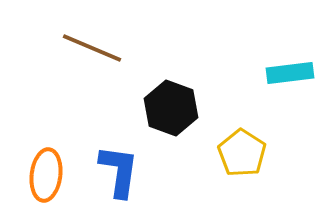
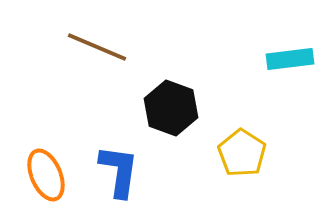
brown line: moved 5 px right, 1 px up
cyan rectangle: moved 14 px up
orange ellipse: rotated 30 degrees counterclockwise
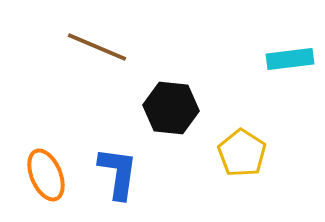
black hexagon: rotated 14 degrees counterclockwise
blue L-shape: moved 1 px left, 2 px down
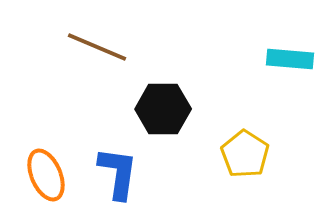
cyan rectangle: rotated 12 degrees clockwise
black hexagon: moved 8 px left, 1 px down; rotated 6 degrees counterclockwise
yellow pentagon: moved 3 px right, 1 px down
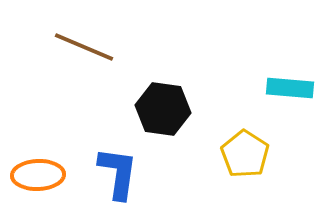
brown line: moved 13 px left
cyan rectangle: moved 29 px down
black hexagon: rotated 8 degrees clockwise
orange ellipse: moved 8 px left; rotated 69 degrees counterclockwise
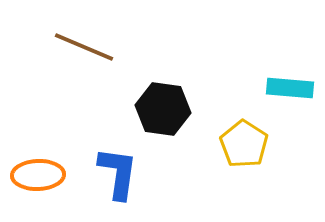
yellow pentagon: moved 1 px left, 10 px up
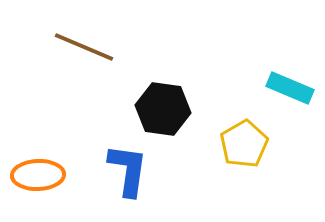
cyan rectangle: rotated 18 degrees clockwise
yellow pentagon: rotated 9 degrees clockwise
blue L-shape: moved 10 px right, 3 px up
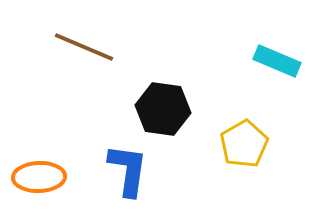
cyan rectangle: moved 13 px left, 27 px up
orange ellipse: moved 1 px right, 2 px down
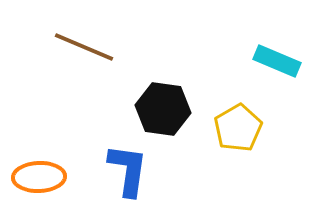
yellow pentagon: moved 6 px left, 16 px up
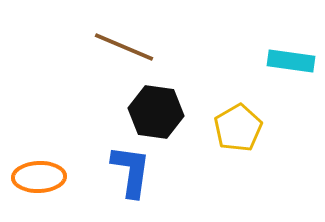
brown line: moved 40 px right
cyan rectangle: moved 14 px right; rotated 15 degrees counterclockwise
black hexagon: moved 7 px left, 3 px down
blue L-shape: moved 3 px right, 1 px down
